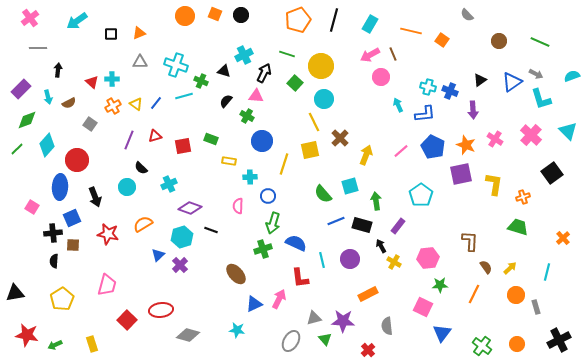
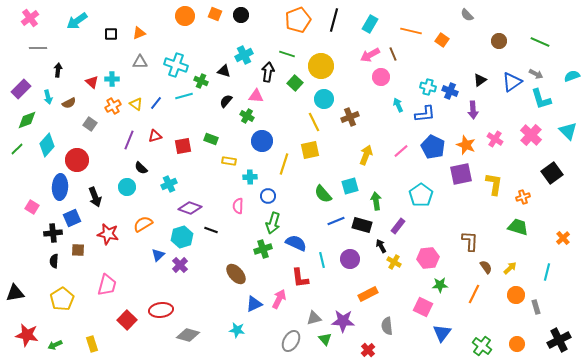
black arrow at (264, 73): moved 4 px right, 1 px up; rotated 18 degrees counterclockwise
brown cross at (340, 138): moved 10 px right, 21 px up; rotated 24 degrees clockwise
brown square at (73, 245): moved 5 px right, 5 px down
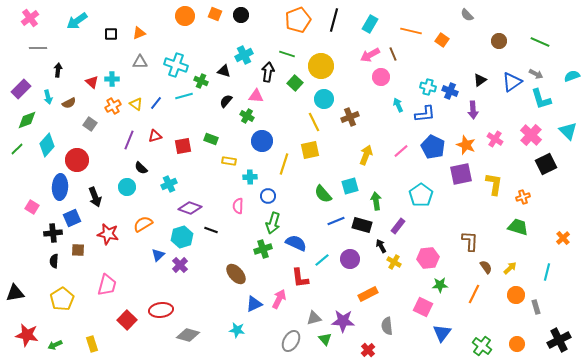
black square at (552, 173): moved 6 px left, 9 px up; rotated 10 degrees clockwise
cyan line at (322, 260): rotated 63 degrees clockwise
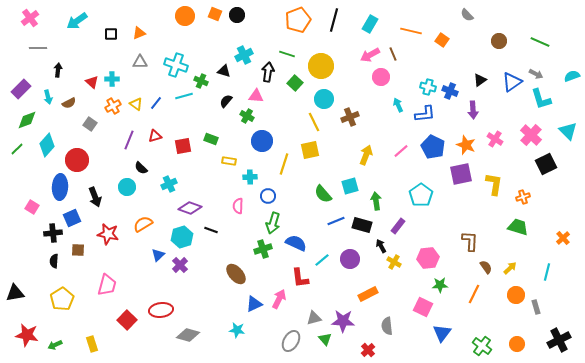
black circle at (241, 15): moved 4 px left
